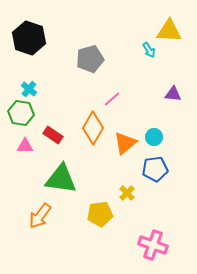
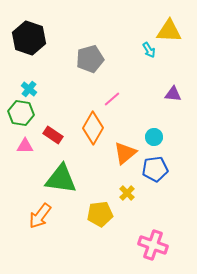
orange triangle: moved 10 px down
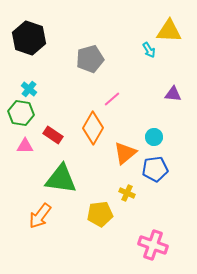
yellow cross: rotated 21 degrees counterclockwise
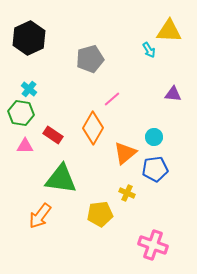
black hexagon: rotated 16 degrees clockwise
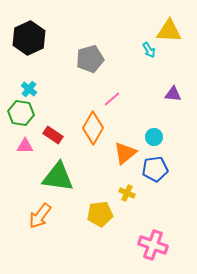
green triangle: moved 3 px left, 2 px up
